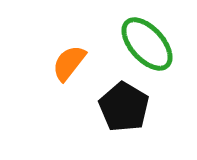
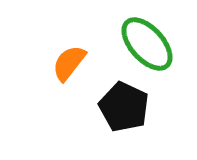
black pentagon: rotated 6 degrees counterclockwise
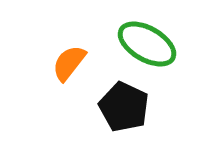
green ellipse: rotated 18 degrees counterclockwise
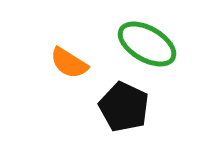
orange semicircle: rotated 96 degrees counterclockwise
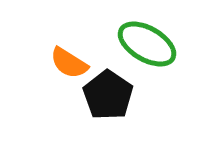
black pentagon: moved 16 px left, 12 px up; rotated 9 degrees clockwise
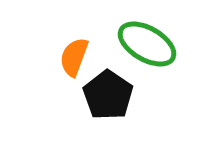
orange semicircle: moved 5 px right, 6 px up; rotated 78 degrees clockwise
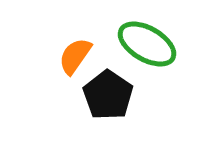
orange semicircle: moved 1 px right, 1 px up; rotated 15 degrees clockwise
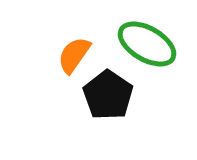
orange semicircle: moved 1 px left, 1 px up
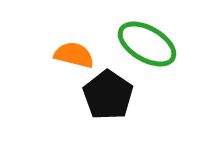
orange semicircle: rotated 69 degrees clockwise
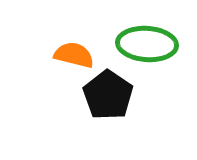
green ellipse: rotated 26 degrees counterclockwise
